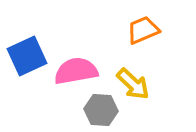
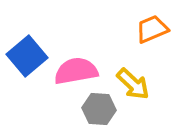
orange trapezoid: moved 9 px right, 1 px up
blue square: rotated 15 degrees counterclockwise
gray hexagon: moved 2 px left, 1 px up
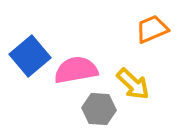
blue square: moved 3 px right
pink semicircle: moved 1 px up
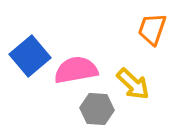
orange trapezoid: rotated 48 degrees counterclockwise
gray hexagon: moved 2 px left
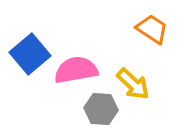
orange trapezoid: rotated 104 degrees clockwise
blue square: moved 2 px up
gray hexagon: moved 4 px right
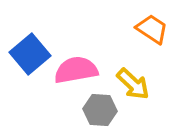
gray hexagon: moved 1 px left, 1 px down
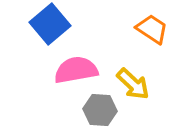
blue square: moved 20 px right, 30 px up
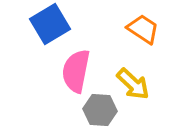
blue square: rotated 9 degrees clockwise
orange trapezoid: moved 9 px left
pink semicircle: moved 1 px down; rotated 69 degrees counterclockwise
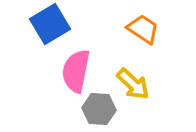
gray hexagon: moved 1 px left, 1 px up
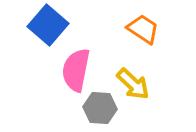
blue square: moved 2 px left, 1 px down; rotated 18 degrees counterclockwise
pink semicircle: moved 1 px up
gray hexagon: moved 1 px right, 1 px up
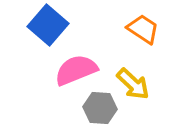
pink semicircle: rotated 57 degrees clockwise
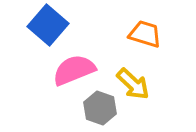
orange trapezoid: moved 2 px right, 5 px down; rotated 16 degrees counterclockwise
pink semicircle: moved 2 px left
gray hexagon: rotated 16 degrees clockwise
